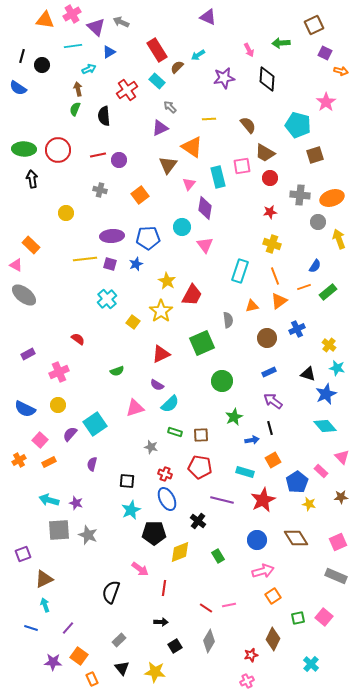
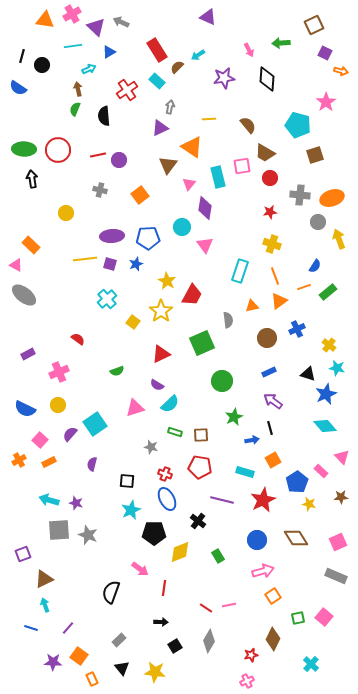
gray arrow at (170, 107): rotated 56 degrees clockwise
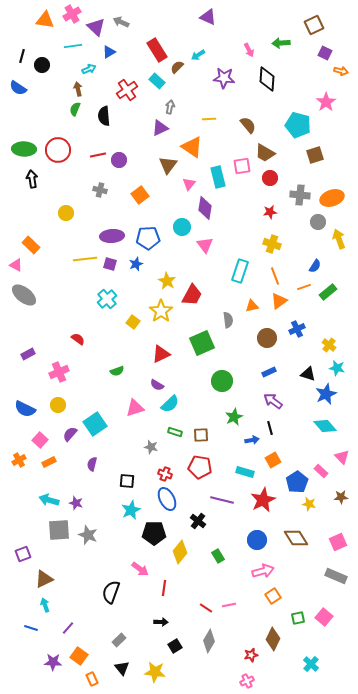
purple star at (224, 78): rotated 15 degrees clockwise
yellow diamond at (180, 552): rotated 30 degrees counterclockwise
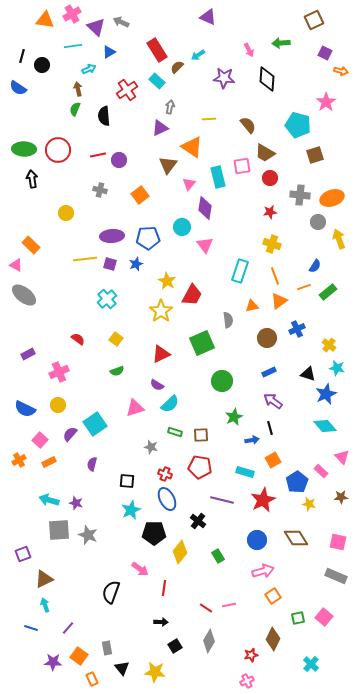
brown square at (314, 25): moved 5 px up
yellow square at (133, 322): moved 17 px left, 17 px down
pink square at (338, 542): rotated 36 degrees clockwise
gray rectangle at (119, 640): moved 12 px left, 8 px down; rotated 56 degrees counterclockwise
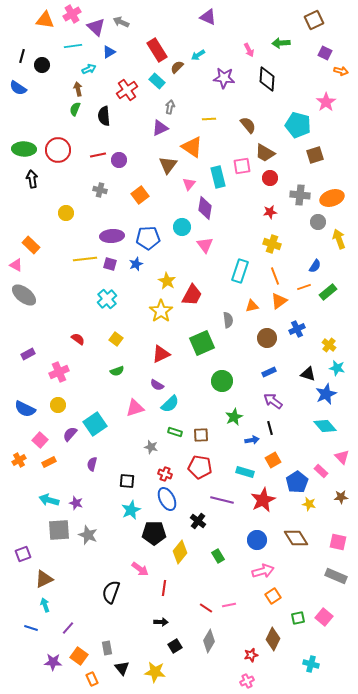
cyan cross at (311, 664): rotated 28 degrees counterclockwise
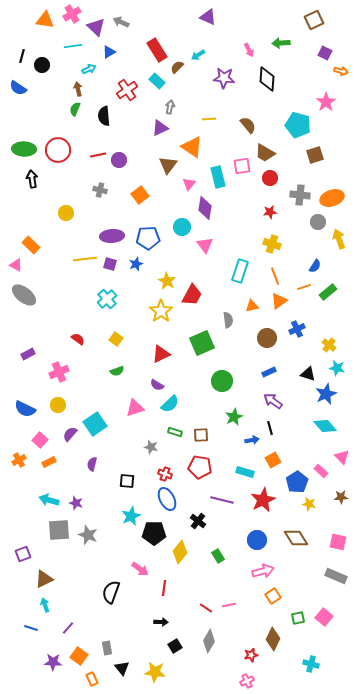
cyan star at (131, 510): moved 6 px down
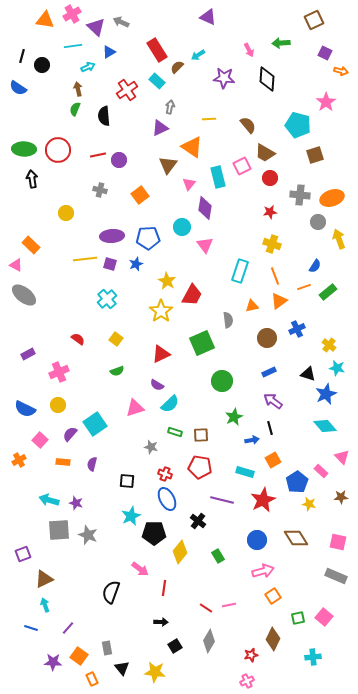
cyan arrow at (89, 69): moved 1 px left, 2 px up
pink square at (242, 166): rotated 18 degrees counterclockwise
orange rectangle at (49, 462): moved 14 px right; rotated 32 degrees clockwise
cyan cross at (311, 664): moved 2 px right, 7 px up; rotated 21 degrees counterclockwise
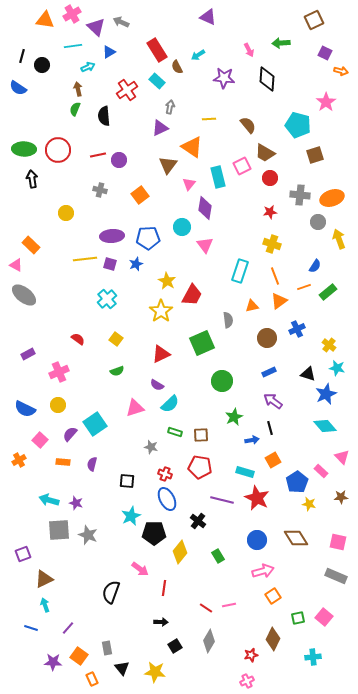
brown semicircle at (177, 67): rotated 72 degrees counterclockwise
red star at (263, 500): moved 6 px left, 2 px up; rotated 20 degrees counterclockwise
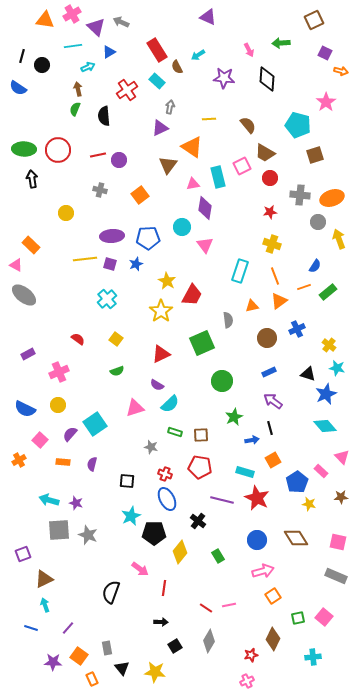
pink triangle at (189, 184): moved 4 px right; rotated 40 degrees clockwise
